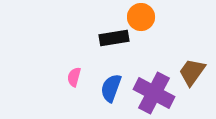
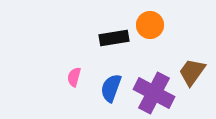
orange circle: moved 9 px right, 8 px down
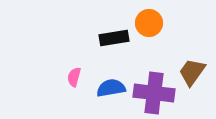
orange circle: moved 1 px left, 2 px up
blue semicircle: rotated 60 degrees clockwise
purple cross: rotated 21 degrees counterclockwise
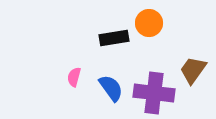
brown trapezoid: moved 1 px right, 2 px up
blue semicircle: rotated 64 degrees clockwise
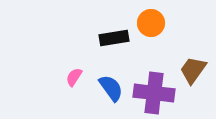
orange circle: moved 2 px right
pink semicircle: rotated 18 degrees clockwise
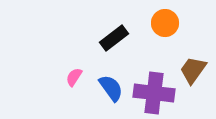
orange circle: moved 14 px right
black rectangle: rotated 28 degrees counterclockwise
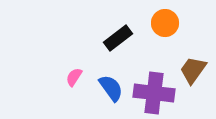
black rectangle: moved 4 px right
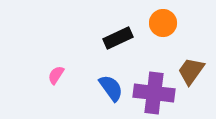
orange circle: moved 2 px left
black rectangle: rotated 12 degrees clockwise
brown trapezoid: moved 2 px left, 1 px down
pink semicircle: moved 18 px left, 2 px up
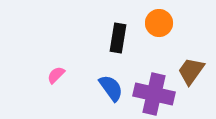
orange circle: moved 4 px left
black rectangle: rotated 56 degrees counterclockwise
pink semicircle: rotated 12 degrees clockwise
purple cross: moved 1 px down; rotated 6 degrees clockwise
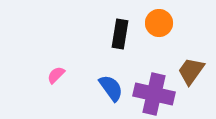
black rectangle: moved 2 px right, 4 px up
